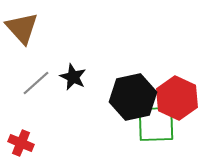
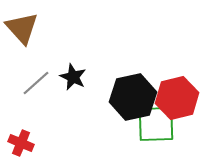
red hexagon: rotated 21 degrees clockwise
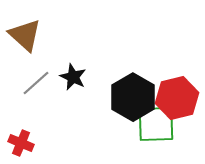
brown triangle: moved 3 px right, 7 px down; rotated 6 degrees counterclockwise
black hexagon: rotated 18 degrees counterclockwise
